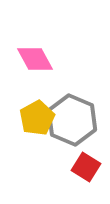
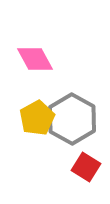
gray hexagon: moved 1 px up; rotated 6 degrees clockwise
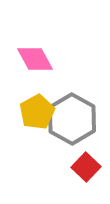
yellow pentagon: moved 6 px up
red square: rotated 12 degrees clockwise
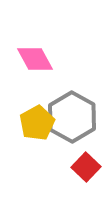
yellow pentagon: moved 11 px down
gray hexagon: moved 2 px up
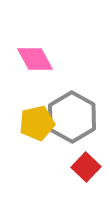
yellow pentagon: rotated 16 degrees clockwise
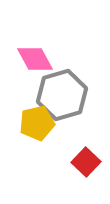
gray hexagon: moved 10 px left, 22 px up; rotated 15 degrees clockwise
red square: moved 5 px up
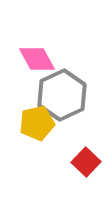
pink diamond: moved 2 px right
gray hexagon: rotated 9 degrees counterclockwise
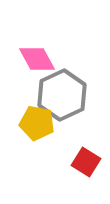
yellow pentagon: rotated 24 degrees clockwise
red square: rotated 12 degrees counterclockwise
